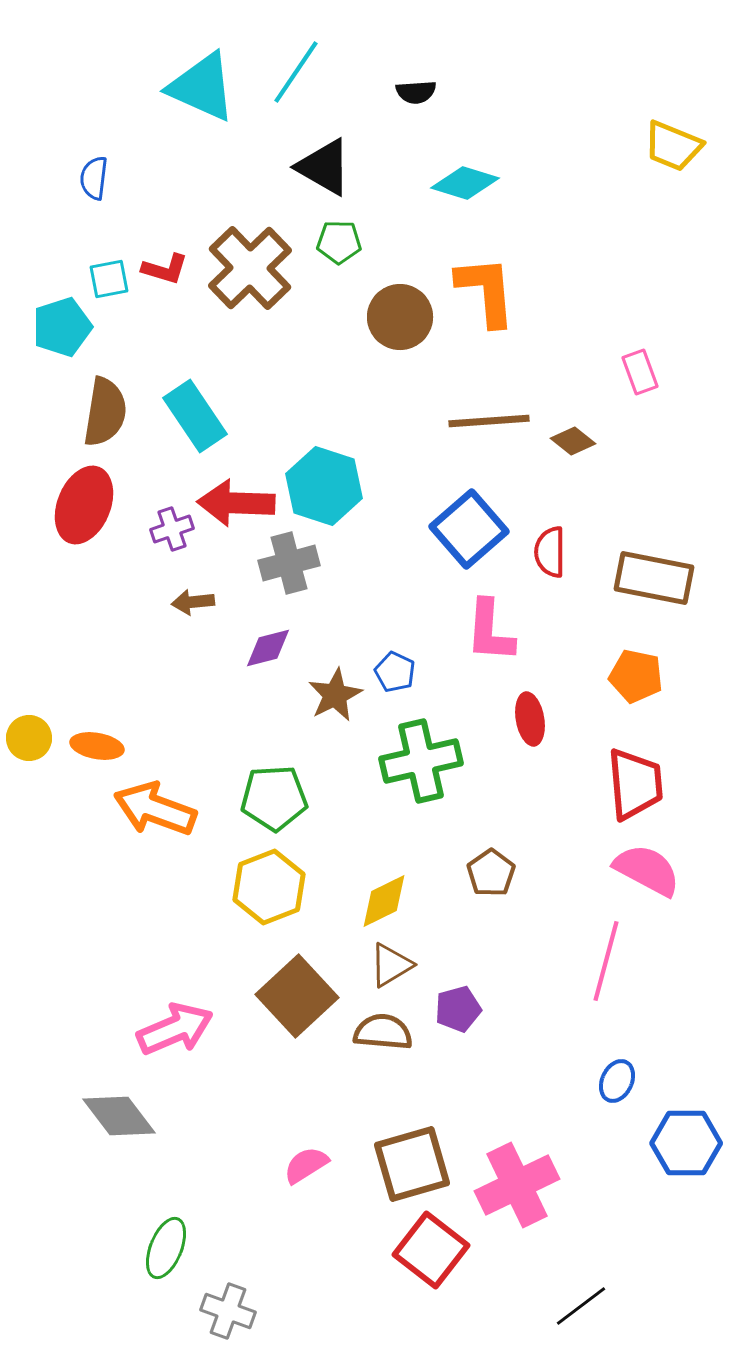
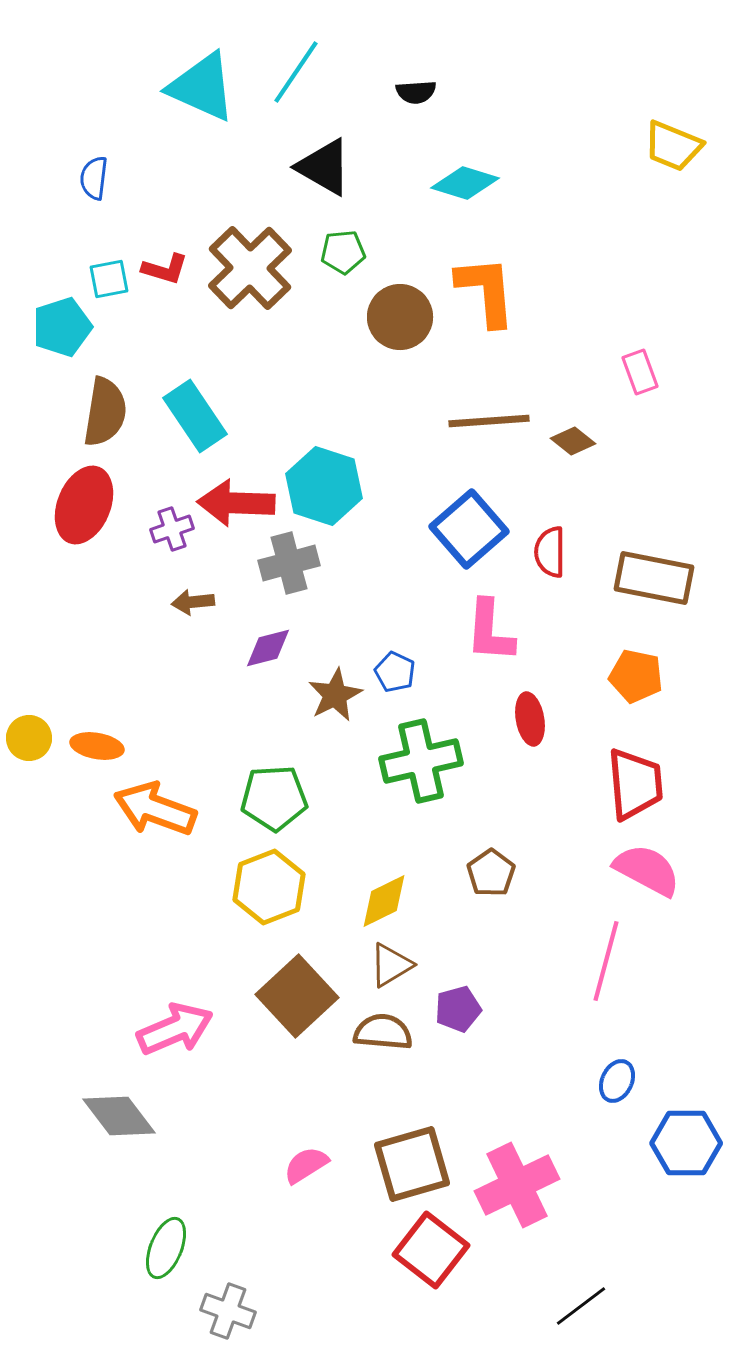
green pentagon at (339, 242): moved 4 px right, 10 px down; rotated 6 degrees counterclockwise
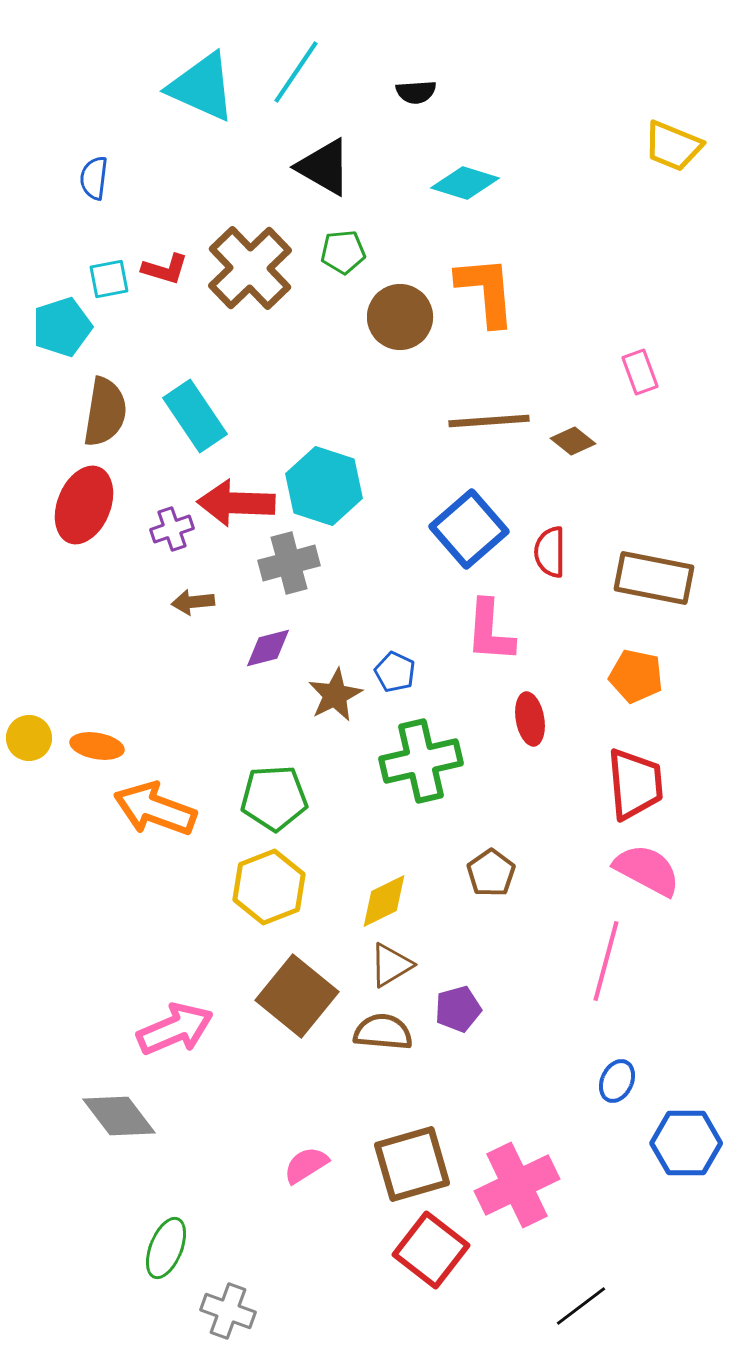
brown square at (297, 996): rotated 8 degrees counterclockwise
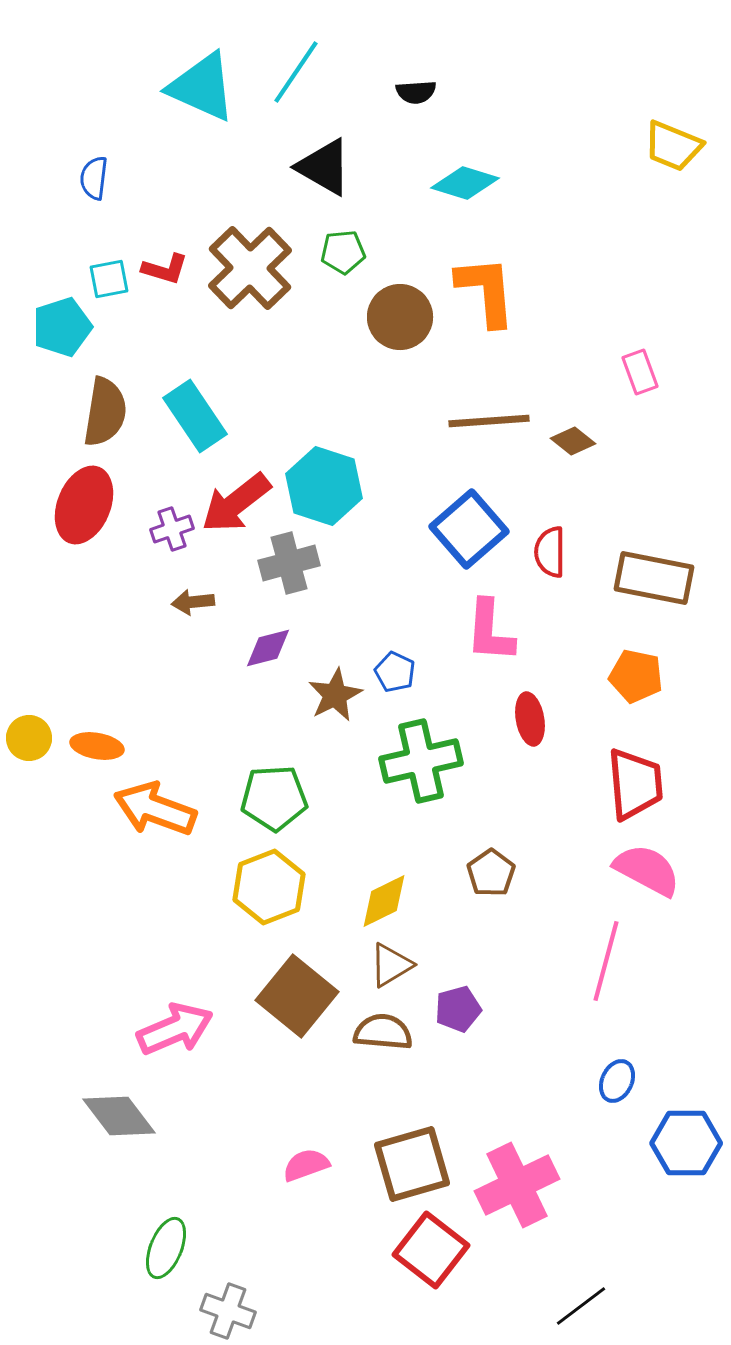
red arrow at (236, 503): rotated 40 degrees counterclockwise
pink semicircle at (306, 1165): rotated 12 degrees clockwise
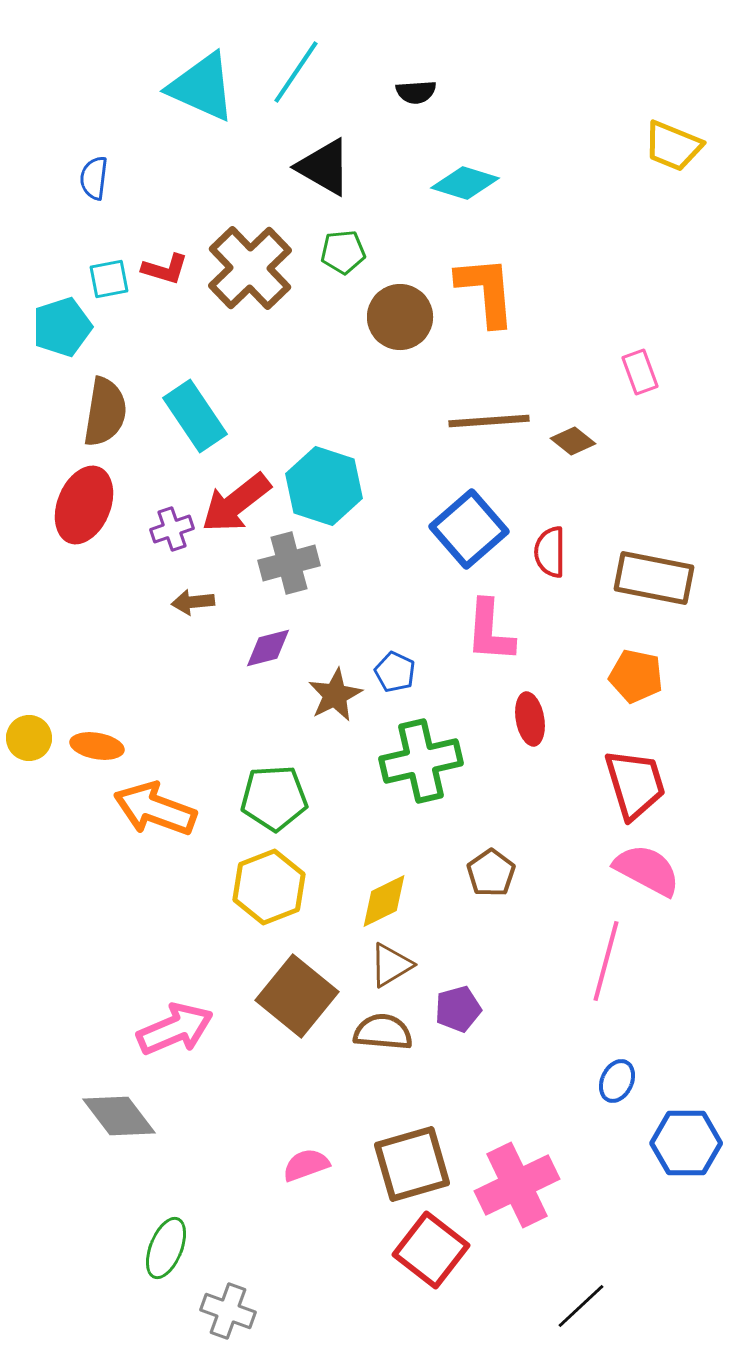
red trapezoid at (635, 784): rotated 12 degrees counterclockwise
black line at (581, 1306): rotated 6 degrees counterclockwise
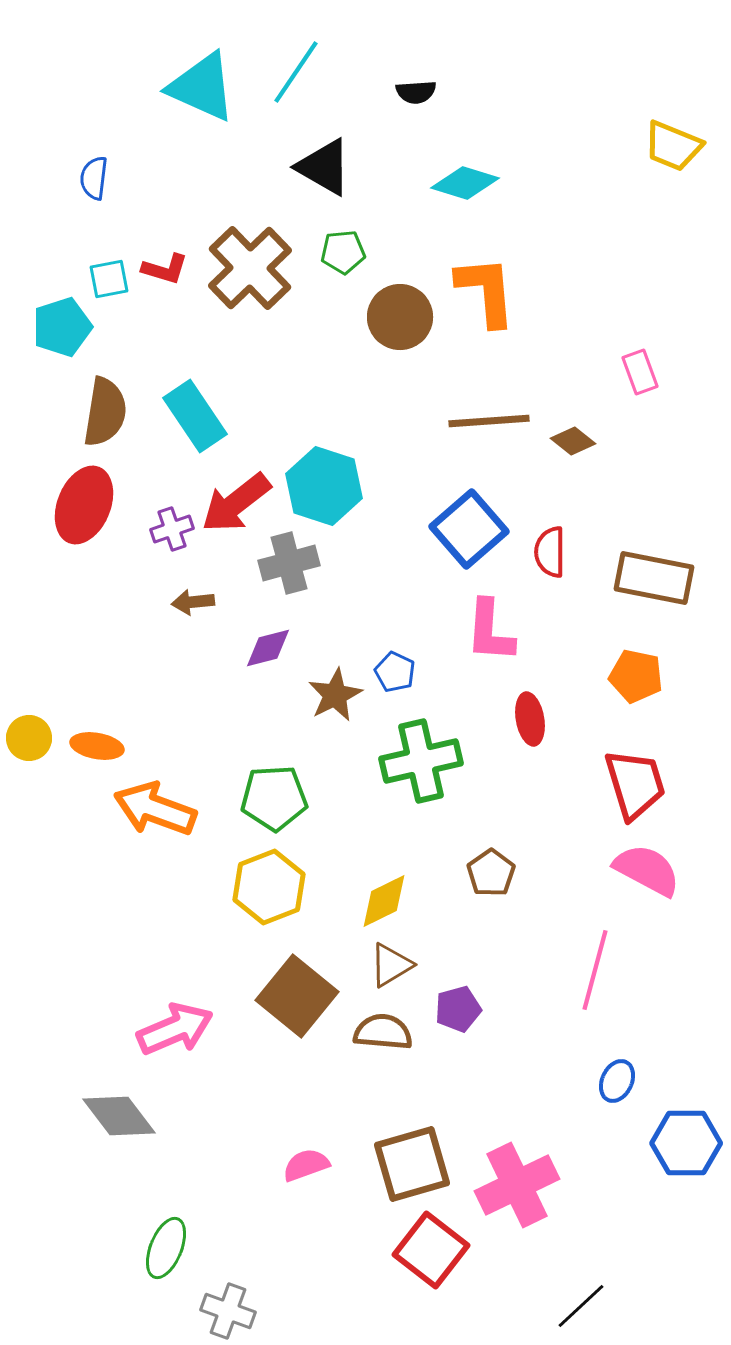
pink line at (606, 961): moved 11 px left, 9 px down
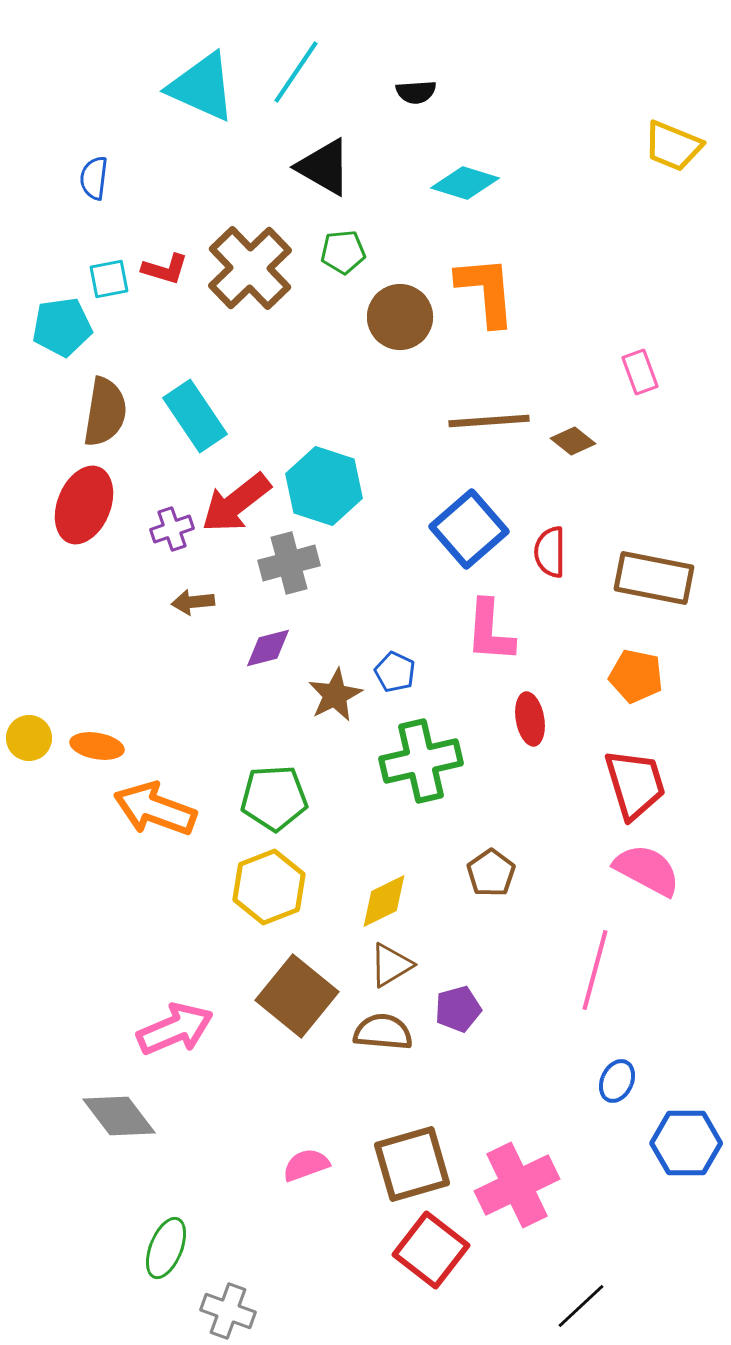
cyan pentagon at (62, 327): rotated 10 degrees clockwise
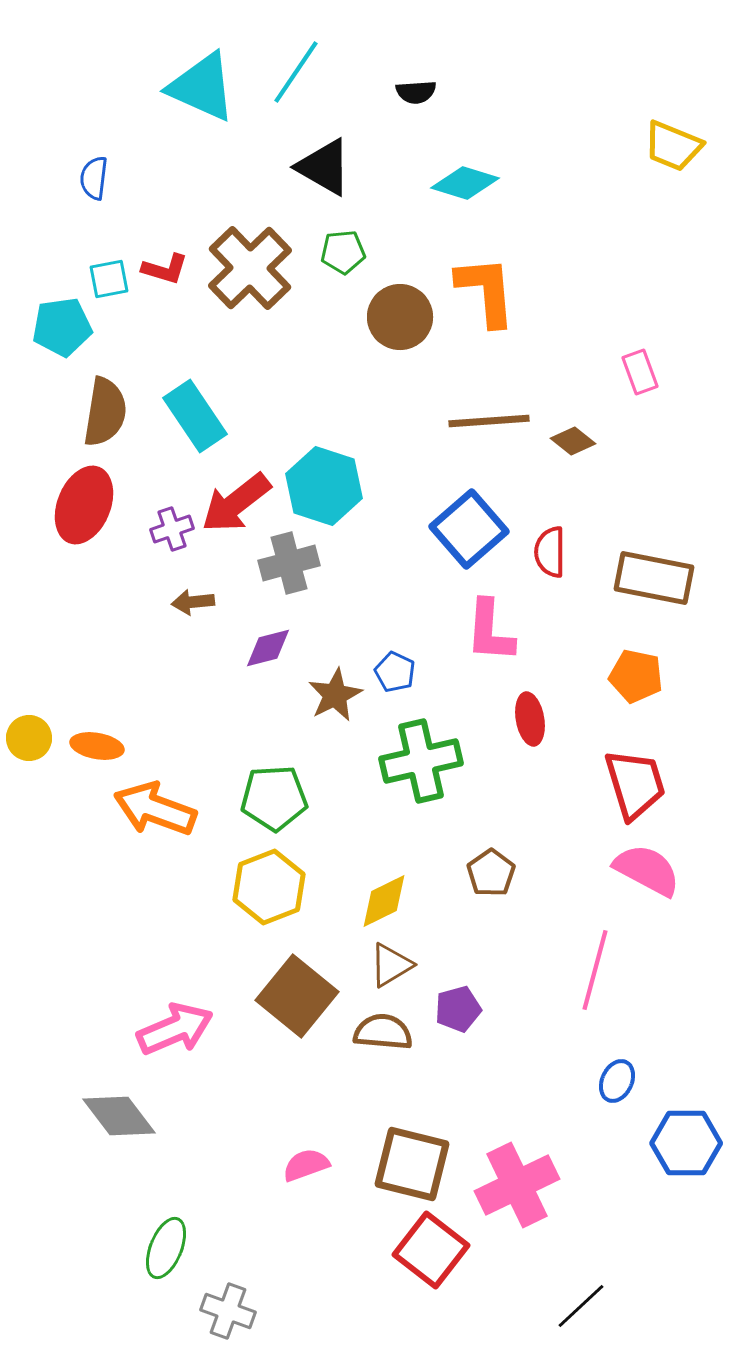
brown square at (412, 1164): rotated 30 degrees clockwise
